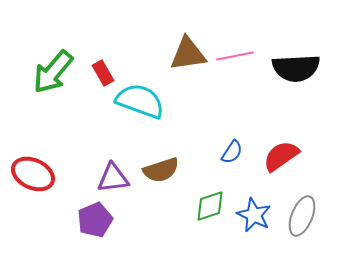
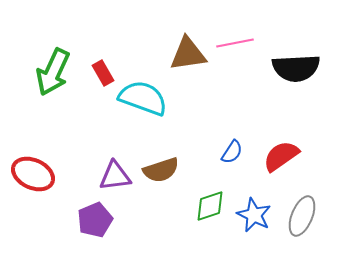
pink line: moved 13 px up
green arrow: rotated 15 degrees counterclockwise
cyan semicircle: moved 3 px right, 3 px up
purple triangle: moved 2 px right, 2 px up
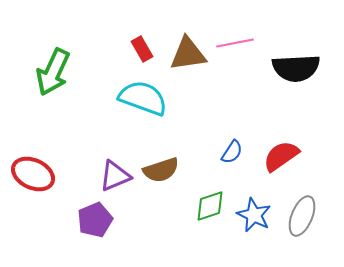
red rectangle: moved 39 px right, 24 px up
purple triangle: rotated 16 degrees counterclockwise
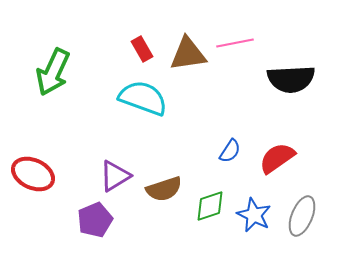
black semicircle: moved 5 px left, 11 px down
blue semicircle: moved 2 px left, 1 px up
red semicircle: moved 4 px left, 2 px down
brown semicircle: moved 3 px right, 19 px down
purple triangle: rotated 8 degrees counterclockwise
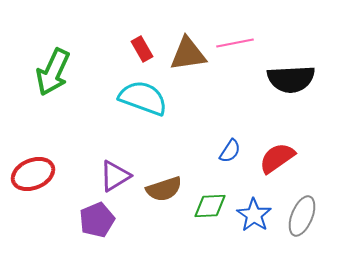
red ellipse: rotated 48 degrees counterclockwise
green diamond: rotated 16 degrees clockwise
blue star: rotated 8 degrees clockwise
purple pentagon: moved 2 px right
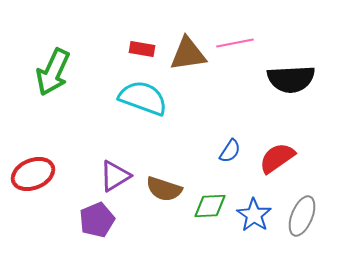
red rectangle: rotated 50 degrees counterclockwise
brown semicircle: rotated 36 degrees clockwise
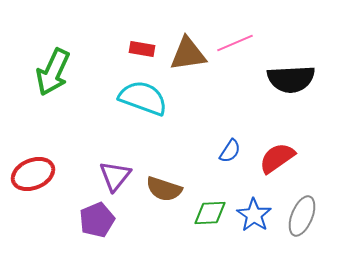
pink line: rotated 12 degrees counterclockwise
purple triangle: rotated 20 degrees counterclockwise
green diamond: moved 7 px down
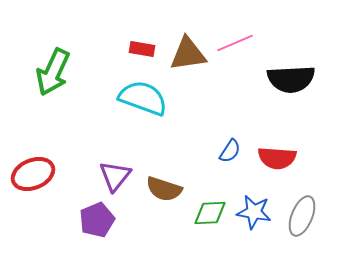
red semicircle: rotated 141 degrees counterclockwise
blue star: moved 3 px up; rotated 24 degrees counterclockwise
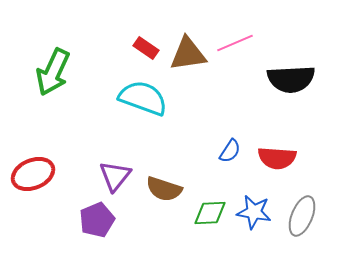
red rectangle: moved 4 px right, 1 px up; rotated 25 degrees clockwise
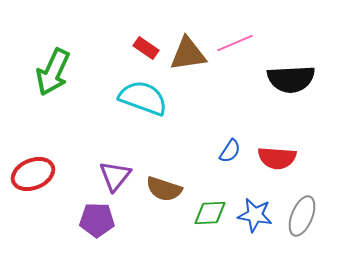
blue star: moved 1 px right, 3 px down
purple pentagon: rotated 24 degrees clockwise
